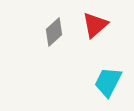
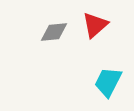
gray diamond: rotated 36 degrees clockwise
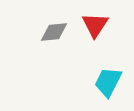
red triangle: rotated 16 degrees counterclockwise
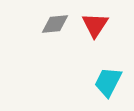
gray diamond: moved 1 px right, 8 px up
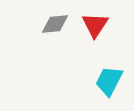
cyan trapezoid: moved 1 px right, 1 px up
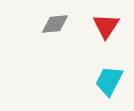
red triangle: moved 11 px right, 1 px down
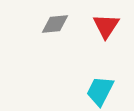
cyan trapezoid: moved 9 px left, 10 px down
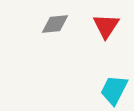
cyan trapezoid: moved 14 px right, 1 px up
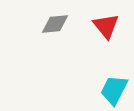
red triangle: rotated 12 degrees counterclockwise
